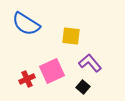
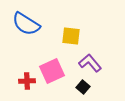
red cross: moved 2 px down; rotated 21 degrees clockwise
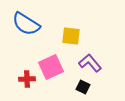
pink square: moved 1 px left, 4 px up
red cross: moved 2 px up
black square: rotated 16 degrees counterclockwise
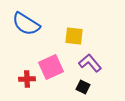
yellow square: moved 3 px right
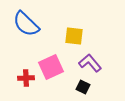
blue semicircle: rotated 12 degrees clockwise
red cross: moved 1 px left, 1 px up
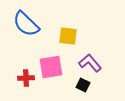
yellow square: moved 6 px left
pink square: rotated 15 degrees clockwise
black square: moved 2 px up
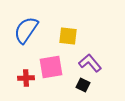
blue semicircle: moved 6 px down; rotated 80 degrees clockwise
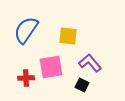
black square: moved 1 px left
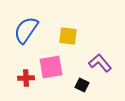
purple L-shape: moved 10 px right
